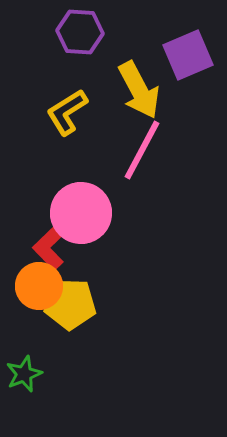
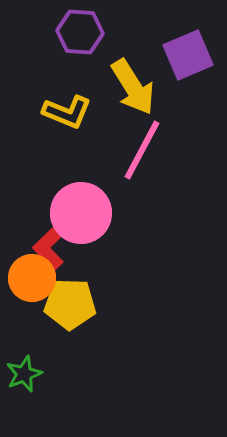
yellow arrow: moved 6 px left, 3 px up; rotated 4 degrees counterclockwise
yellow L-shape: rotated 126 degrees counterclockwise
orange circle: moved 7 px left, 8 px up
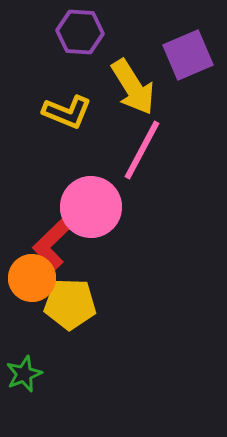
pink circle: moved 10 px right, 6 px up
